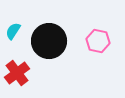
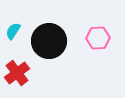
pink hexagon: moved 3 px up; rotated 15 degrees counterclockwise
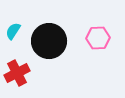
red cross: rotated 10 degrees clockwise
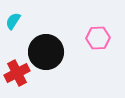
cyan semicircle: moved 10 px up
black circle: moved 3 px left, 11 px down
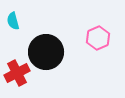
cyan semicircle: rotated 48 degrees counterclockwise
pink hexagon: rotated 20 degrees counterclockwise
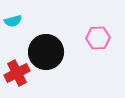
cyan semicircle: rotated 90 degrees counterclockwise
pink hexagon: rotated 20 degrees clockwise
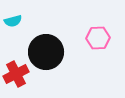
red cross: moved 1 px left, 1 px down
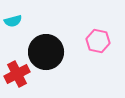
pink hexagon: moved 3 px down; rotated 15 degrees clockwise
red cross: moved 1 px right
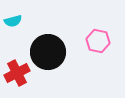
black circle: moved 2 px right
red cross: moved 1 px up
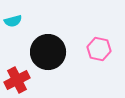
pink hexagon: moved 1 px right, 8 px down
red cross: moved 7 px down
